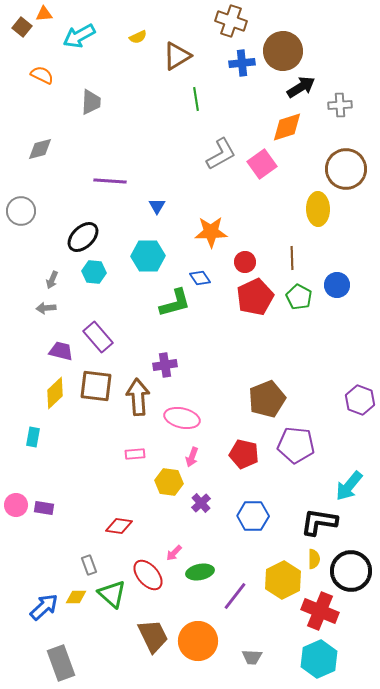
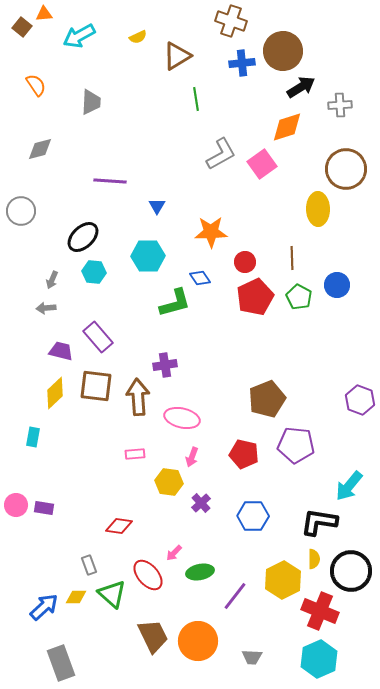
orange semicircle at (42, 75): moved 6 px left, 10 px down; rotated 30 degrees clockwise
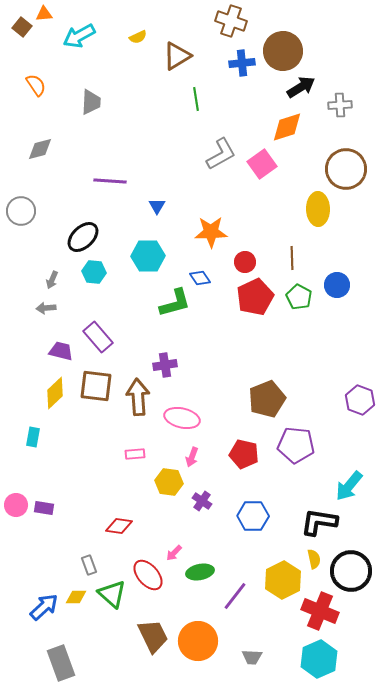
purple cross at (201, 503): moved 1 px right, 2 px up; rotated 12 degrees counterclockwise
yellow semicircle at (314, 559): rotated 12 degrees counterclockwise
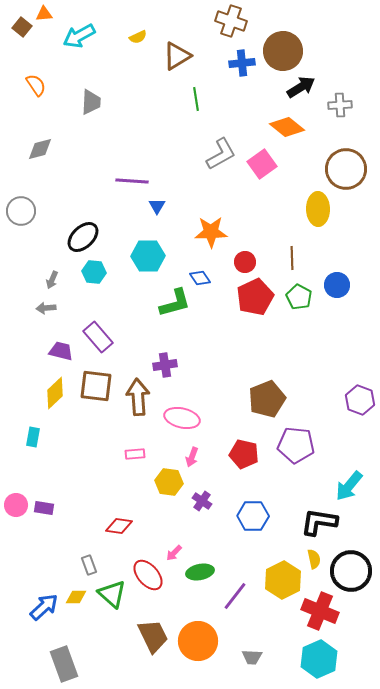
orange diamond at (287, 127): rotated 56 degrees clockwise
purple line at (110, 181): moved 22 px right
gray rectangle at (61, 663): moved 3 px right, 1 px down
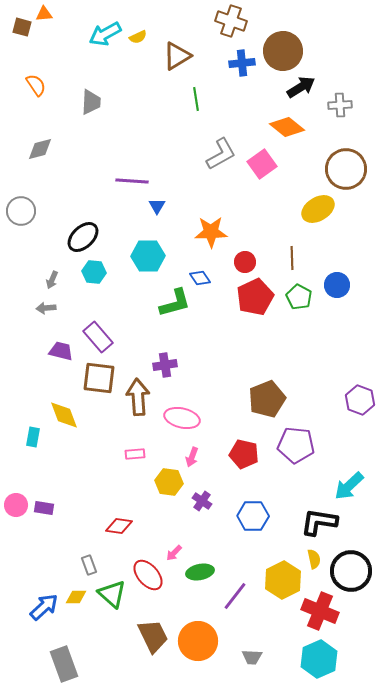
brown square at (22, 27): rotated 24 degrees counterclockwise
cyan arrow at (79, 36): moved 26 px right, 2 px up
yellow ellipse at (318, 209): rotated 60 degrees clockwise
brown square at (96, 386): moved 3 px right, 8 px up
yellow diamond at (55, 393): moved 9 px right, 22 px down; rotated 68 degrees counterclockwise
cyan arrow at (349, 486): rotated 8 degrees clockwise
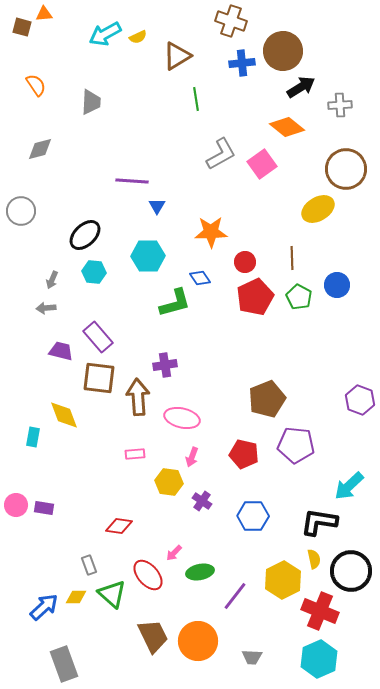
black ellipse at (83, 237): moved 2 px right, 2 px up
